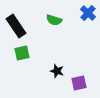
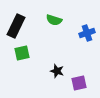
blue cross: moved 1 px left, 20 px down; rotated 28 degrees clockwise
black rectangle: rotated 60 degrees clockwise
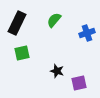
green semicircle: rotated 112 degrees clockwise
black rectangle: moved 1 px right, 3 px up
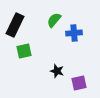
black rectangle: moved 2 px left, 2 px down
blue cross: moved 13 px left; rotated 14 degrees clockwise
green square: moved 2 px right, 2 px up
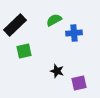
green semicircle: rotated 21 degrees clockwise
black rectangle: rotated 20 degrees clockwise
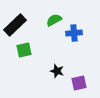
green square: moved 1 px up
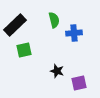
green semicircle: rotated 105 degrees clockwise
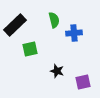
green square: moved 6 px right, 1 px up
purple square: moved 4 px right, 1 px up
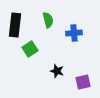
green semicircle: moved 6 px left
black rectangle: rotated 40 degrees counterclockwise
green square: rotated 21 degrees counterclockwise
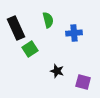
black rectangle: moved 1 px right, 3 px down; rotated 30 degrees counterclockwise
purple square: rotated 28 degrees clockwise
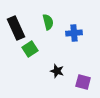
green semicircle: moved 2 px down
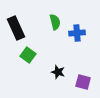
green semicircle: moved 7 px right
blue cross: moved 3 px right
green square: moved 2 px left, 6 px down; rotated 21 degrees counterclockwise
black star: moved 1 px right, 1 px down
